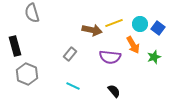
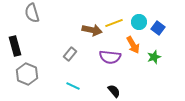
cyan circle: moved 1 px left, 2 px up
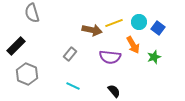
black rectangle: moved 1 px right; rotated 60 degrees clockwise
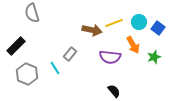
cyan line: moved 18 px left, 18 px up; rotated 32 degrees clockwise
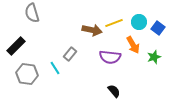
gray hexagon: rotated 15 degrees counterclockwise
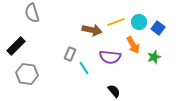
yellow line: moved 2 px right, 1 px up
gray rectangle: rotated 16 degrees counterclockwise
cyan line: moved 29 px right
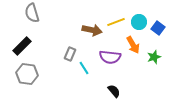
black rectangle: moved 6 px right
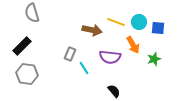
yellow line: rotated 42 degrees clockwise
blue square: rotated 32 degrees counterclockwise
green star: moved 2 px down
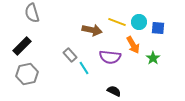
yellow line: moved 1 px right
gray rectangle: moved 1 px down; rotated 64 degrees counterclockwise
green star: moved 1 px left, 1 px up; rotated 16 degrees counterclockwise
gray hexagon: rotated 20 degrees counterclockwise
black semicircle: rotated 24 degrees counterclockwise
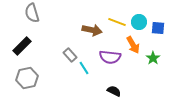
gray hexagon: moved 4 px down
